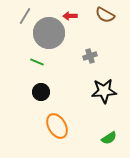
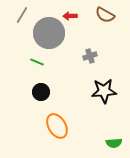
gray line: moved 3 px left, 1 px up
green semicircle: moved 5 px right, 5 px down; rotated 28 degrees clockwise
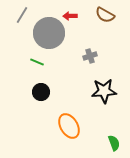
orange ellipse: moved 12 px right
green semicircle: rotated 105 degrees counterclockwise
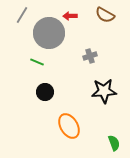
black circle: moved 4 px right
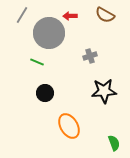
black circle: moved 1 px down
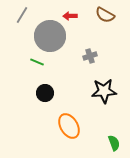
gray circle: moved 1 px right, 3 px down
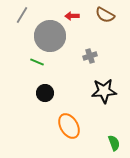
red arrow: moved 2 px right
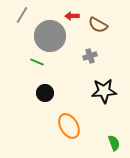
brown semicircle: moved 7 px left, 10 px down
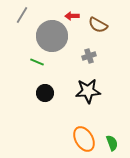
gray circle: moved 2 px right
gray cross: moved 1 px left
black star: moved 16 px left
orange ellipse: moved 15 px right, 13 px down
green semicircle: moved 2 px left
